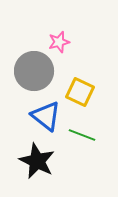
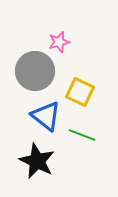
gray circle: moved 1 px right
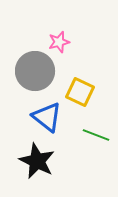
blue triangle: moved 1 px right, 1 px down
green line: moved 14 px right
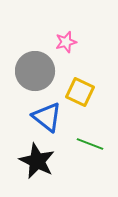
pink star: moved 7 px right
green line: moved 6 px left, 9 px down
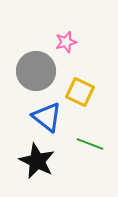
gray circle: moved 1 px right
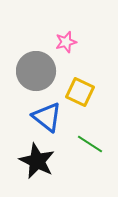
green line: rotated 12 degrees clockwise
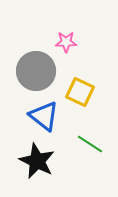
pink star: rotated 15 degrees clockwise
blue triangle: moved 3 px left, 1 px up
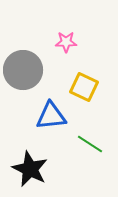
gray circle: moved 13 px left, 1 px up
yellow square: moved 4 px right, 5 px up
blue triangle: moved 7 px right; rotated 44 degrees counterclockwise
black star: moved 7 px left, 8 px down
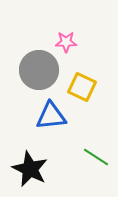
gray circle: moved 16 px right
yellow square: moved 2 px left
green line: moved 6 px right, 13 px down
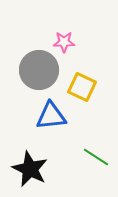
pink star: moved 2 px left
